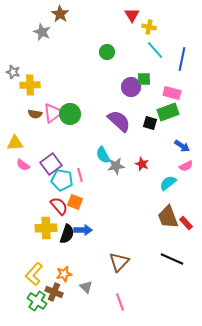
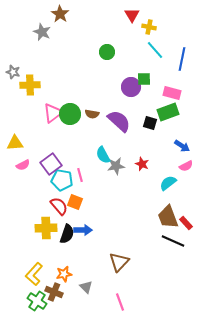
brown semicircle at (35, 114): moved 57 px right
pink semicircle at (23, 165): rotated 64 degrees counterclockwise
black line at (172, 259): moved 1 px right, 18 px up
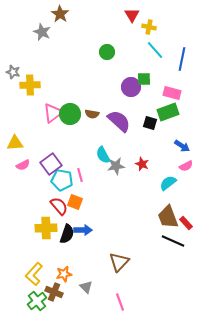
green cross at (37, 301): rotated 18 degrees clockwise
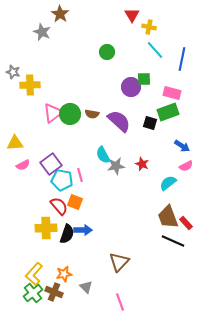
green cross at (37, 301): moved 4 px left, 8 px up
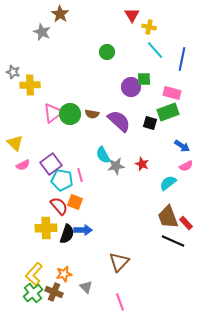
yellow triangle at (15, 143): rotated 48 degrees clockwise
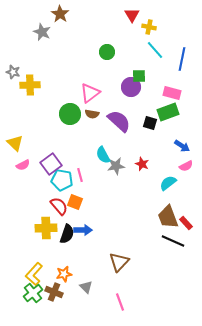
green square at (144, 79): moved 5 px left, 3 px up
pink triangle at (53, 113): moved 37 px right, 20 px up
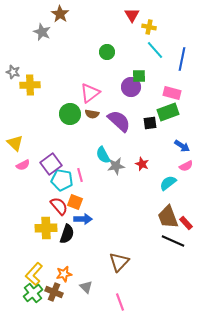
black square at (150, 123): rotated 24 degrees counterclockwise
blue arrow at (83, 230): moved 11 px up
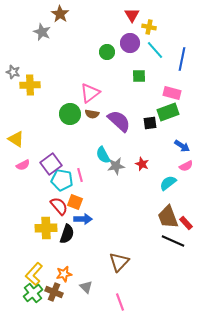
purple circle at (131, 87): moved 1 px left, 44 px up
yellow triangle at (15, 143): moved 1 px right, 4 px up; rotated 12 degrees counterclockwise
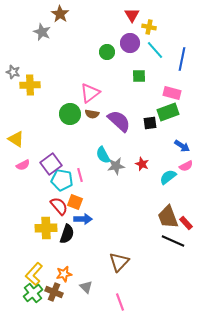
cyan semicircle at (168, 183): moved 6 px up
